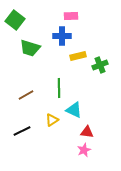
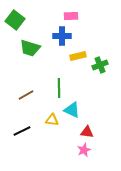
cyan triangle: moved 2 px left
yellow triangle: rotated 40 degrees clockwise
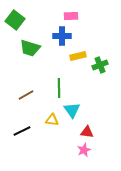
cyan triangle: rotated 30 degrees clockwise
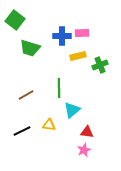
pink rectangle: moved 11 px right, 17 px down
cyan triangle: rotated 24 degrees clockwise
yellow triangle: moved 3 px left, 5 px down
